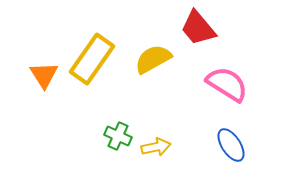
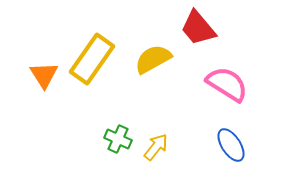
green cross: moved 3 px down
yellow arrow: rotated 40 degrees counterclockwise
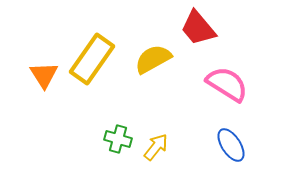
green cross: rotated 8 degrees counterclockwise
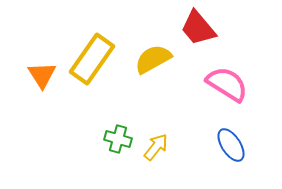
orange triangle: moved 2 px left
